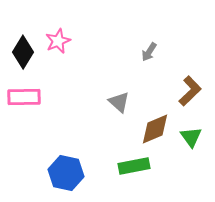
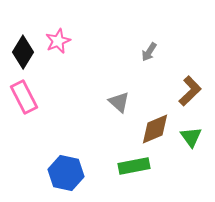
pink rectangle: rotated 64 degrees clockwise
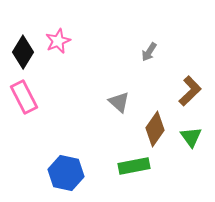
brown diamond: rotated 32 degrees counterclockwise
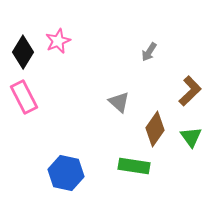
green rectangle: rotated 20 degrees clockwise
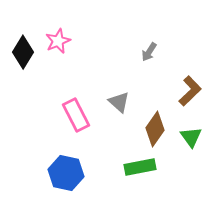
pink rectangle: moved 52 px right, 18 px down
green rectangle: moved 6 px right, 1 px down; rotated 20 degrees counterclockwise
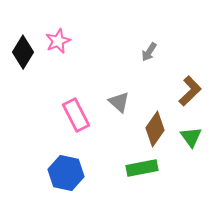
green rectangle: moved 2 px right, 1 px down
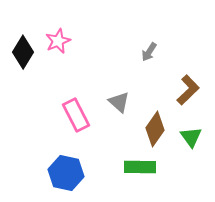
brown L-shape: moved 2 px left, 1 px up
green rectangle: moved 2 px left, 1 px up; rotated 12 degrees clockwise
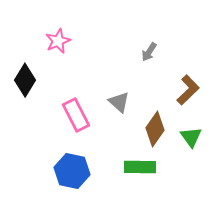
black diamond: moved 2 px right, 28 px down
blue hexagon: moved 6 px right, 2 px up
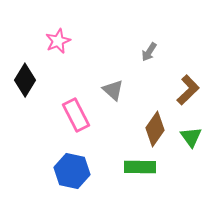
gray triangle: moved 6 px left, 12 px up
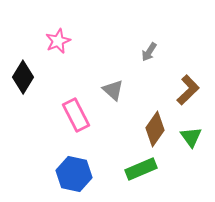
black diamond: moved 2 px left, 3 px up
green rectangle: moved 1 px right, 2 px down; rotated 24 degrees counterclockwise
blue hexagon: moved 2 px right, 3 px down
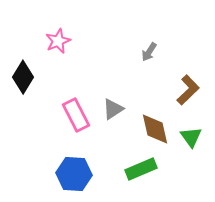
gray triangle: moved 19 px down; rotated 45 degrees clockwise
brown diamond: rotated 48 degrees counterclockwise
blue hexagon: rotated 8 degrees counterclockwise
